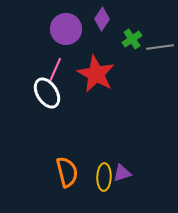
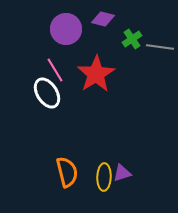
purple diamond: moved 1 px right; rotated 70 degrees clockwise
gray line: rotated 16 degrees clockwise
pink line: rotated 55 degrees counterclockwise
red star: rotated 12 degrees clockwise
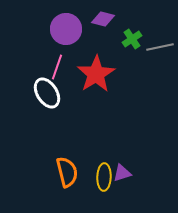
gray line: rotated 20 degrees counterclockwise
pink line: moved 2 px right, 3 px up; rotated 50 degrees clockwise
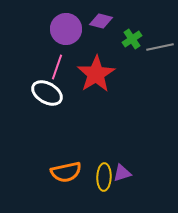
purple diamond: moved 2 px left, 2 px down
white ellipse: rotated 28 degrees counterclockwise
orange semicircle: moved 1 px left; rotated 92 degrees clockwise
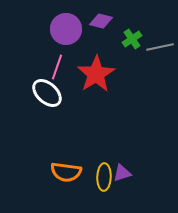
white ellipse: rotated 12 degrees clockwise
orange semicircle: rotated 20 degrees clockwise
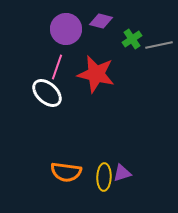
gray line: moved 1 px left, 2 px up
red star: rotated 27 degrees counterclockwise
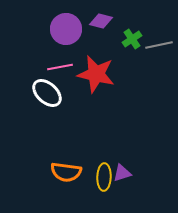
pink line: moved 3 px right; rotated 60 degrees clockwise
